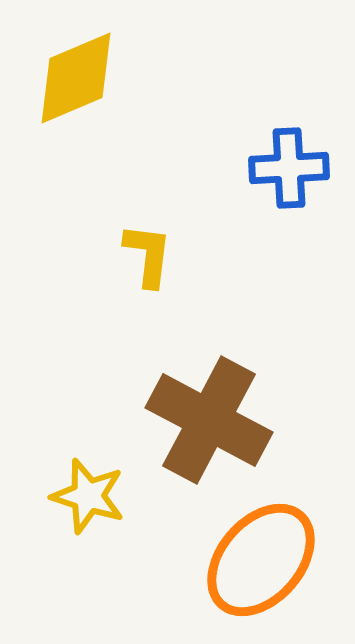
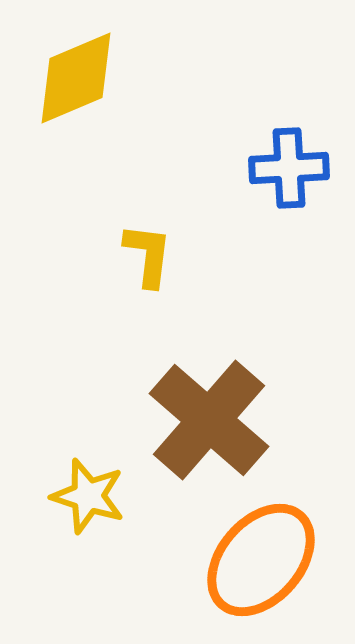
brown cross: rotated 13 degrees clockwise
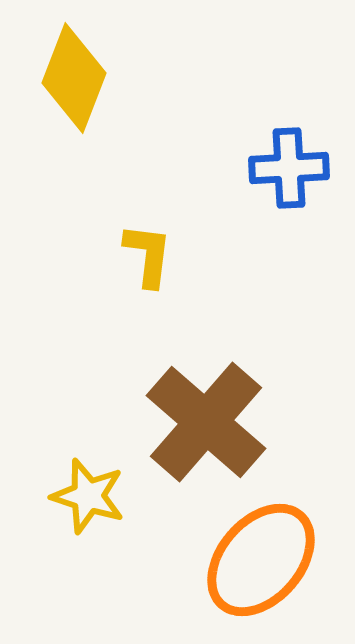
yellow diamond: moved 2 px left; rotated 46 degrees counterclockwise
brown cross: moved 3 px left, 2 px down
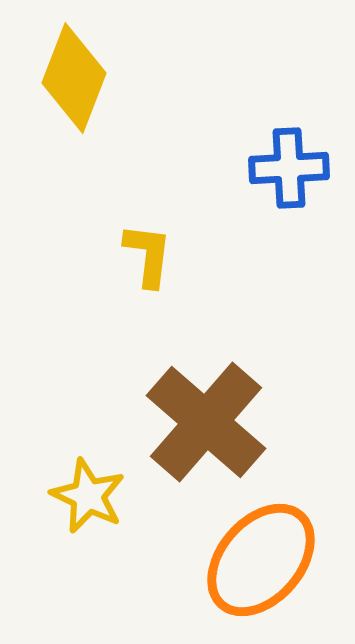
yellow star: rotated 8 degrees clockwise
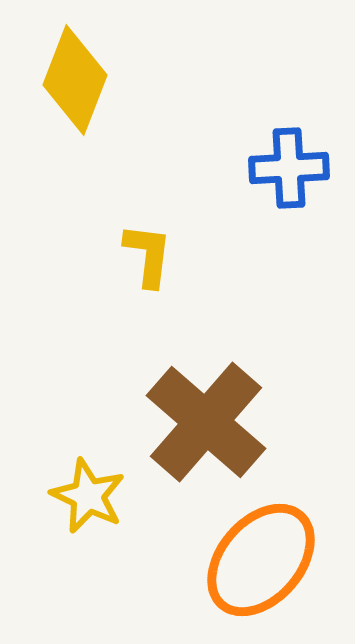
yellow diamond: moved 1 px right, 2 px down
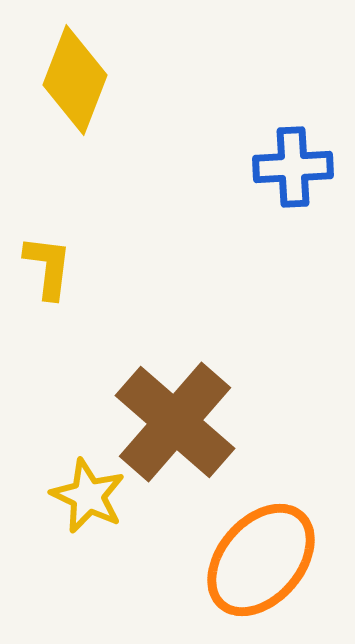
blue cross: moved 4 px right, 1 px up
yellow L-shape: moved 100 px left, 12 px down
brown cross: moved 31 px left
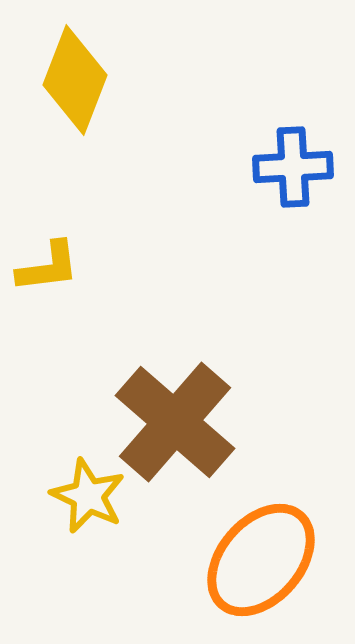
yellow L-shape: rotated 76 degrees clockwise
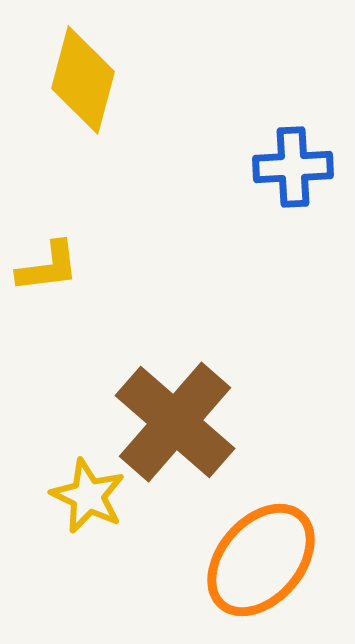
yellow diamond: moved 8 px right; rotated 6 degrees counterclockwise
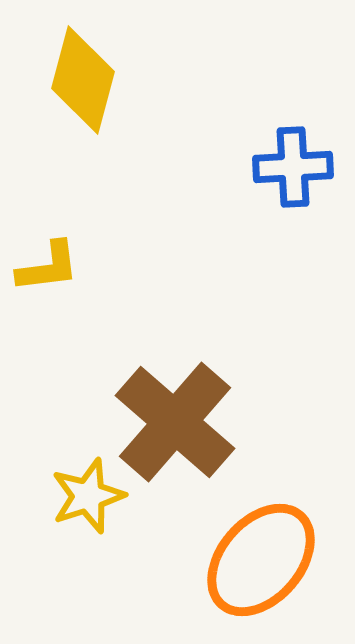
yellow star: rotated 28 degrees clockwise
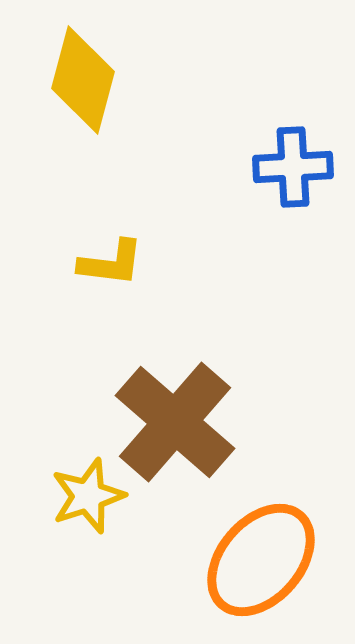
yellow L-shape: moved 63 px right, 4 px up; rotated 14 degrees clockwise
